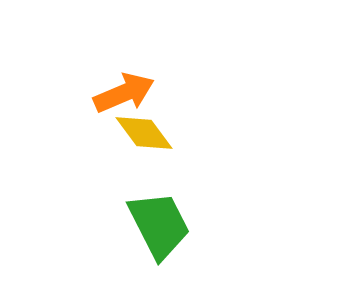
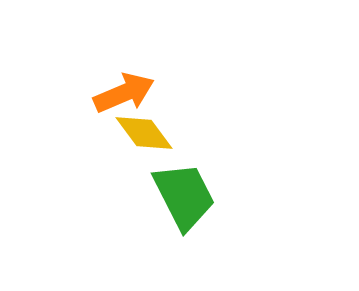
green trapezoid: moved 25 px right, 29 px up
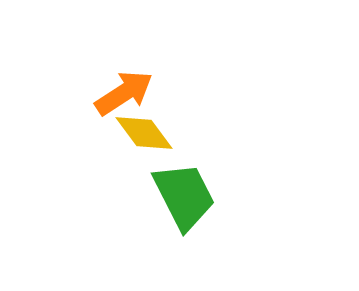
orange arrow: rotated 10 degrees counterclockwise
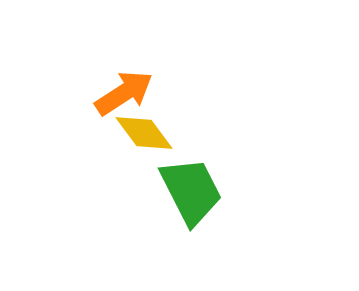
green trapezoid: moved 7 px right, 5 px up
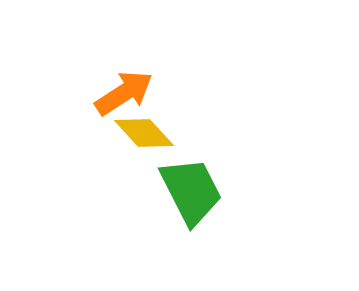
yellow diamond: rotated 6 degrees counterclockwise
